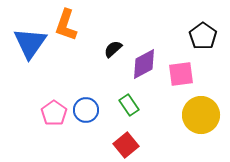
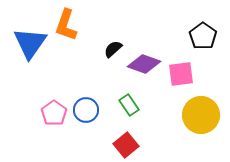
purple diamond: rotated 48 degrees clockwise
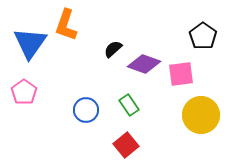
pink pentagon: moved 30 px left, 21 px up
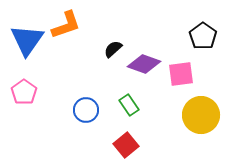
orange L-shape: rotated 128 degrees counterclockwise
blue triangle: moved 3 px left, 3 px up
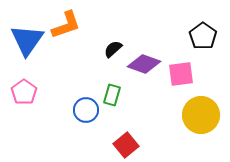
green rectangle: moved 17 px left, 10 px up; rotated 50 degrees clockwise
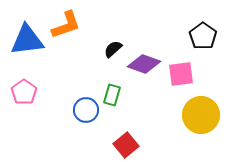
blue triangle: rotated 48 degrees clockwise
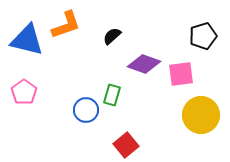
black pentagon: rotated 20 degrees clockwise
blue triangle: rotated 21 degrees clockwise
black semicircle: moved 1 px left, 13 px up
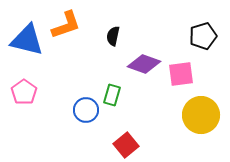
black semicircle: moved 1 px right; rotated 36 degrees counterclockwise
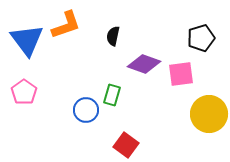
black pentagon: moved 2 px left, 2 px down
blue triangle: rotated 39 degrees clockwise
yellow circle: moved 8 px right, 1 px up
red square: rotated 15 degrees counterclockwise
